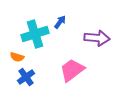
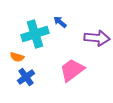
blue arrow: rotated 88 degrees counterclockwise
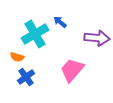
cyan cross: rotated 12 degrees counterclockwise
pink trapezoid: rotated 12 degrees counterclockwise
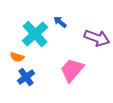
cyan cross: rotated 12 degrees counterclockwise
purple arrow: rotated 15 degrees clockwise
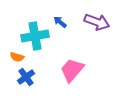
cyan cross: moved 2 px down; rotated 32 degrees clockwise
purple arrow: moved 16 px up
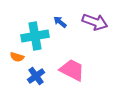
purple arrow: moved 2 px left
pink trapezoid: rotated 76 degrees clockwise
blue cross: moved 10 px right, 1 px up
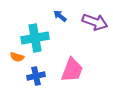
blue arrow: moved 6 px up
cyan cross: moved 2 px down
pink trapezoid: rotated 84 degrees clockwise
blue cross: rotated 24 degrees clockwise
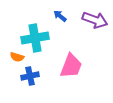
purple arrow: moved 2 px up
pink trapezoid: moved 1 px left, 4 px up
blue cross: moved 6 px left
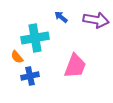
blue arrow: moved 1 px right, 1 px down
purple arrow: moved 1 px right; rotated 10 degrees counterclockwise
orange semicircle: rotated 32 degrees clockwise
pink trapezoid: moved 4 px right
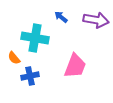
cyan cross: rotated 20 degrees clockwise
orange semicircle: moved 3 px left, 1 px down
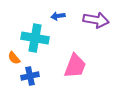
blue arrow: moved 3 px left, 1 px up; rotated 48 degrees counterclockwise
